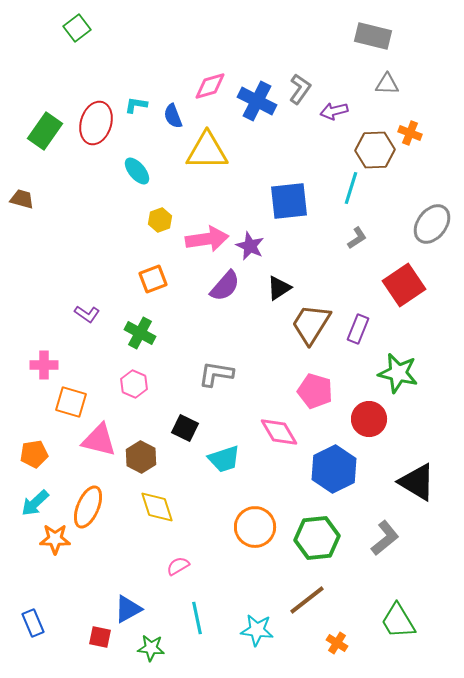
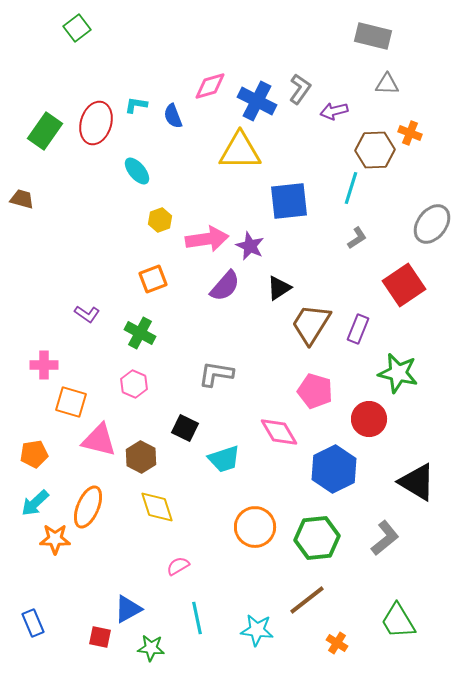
yellow triangle at (207, 151): moved 33 px right
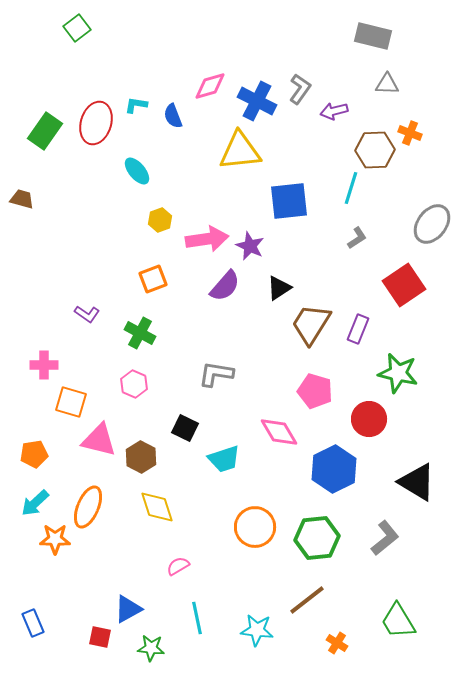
yellow triangle at (240, 151): rotated 6 degrees counterclockwise
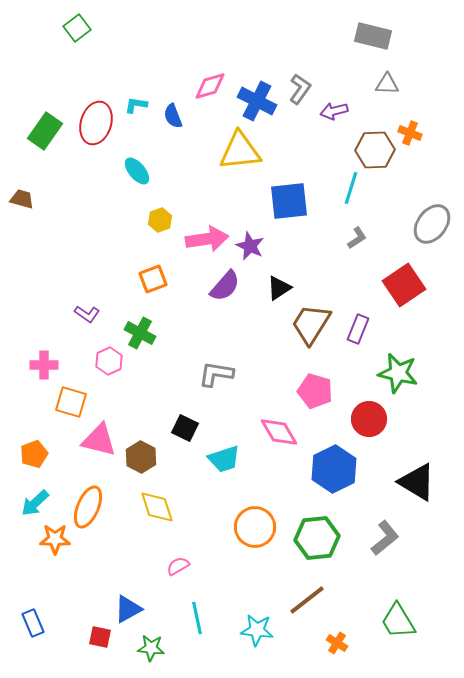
pink hexagon at (134, 384): moved 25 px left, 23 px up; rotated 12 degrees clockwise
orange pentagon at (34, 454): rotated 12 degrees counterclockwise
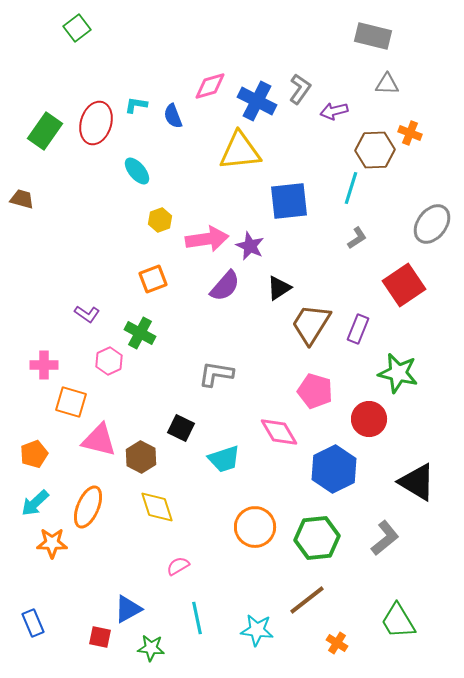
black square at (185, 428): moved 4 px left
orange star at (55, 539): moved 3 px left, 4 px down
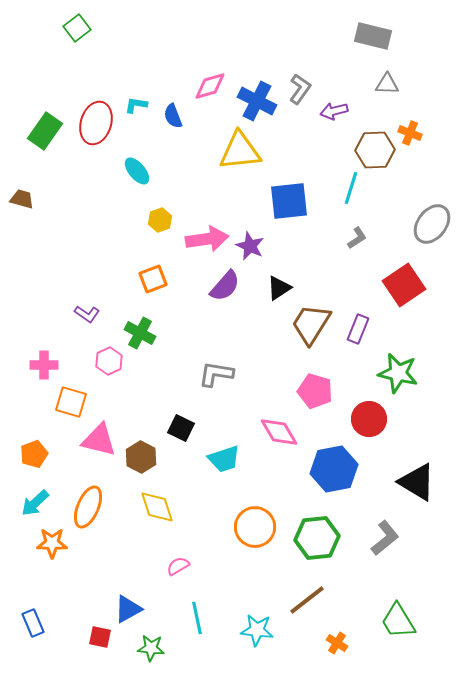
blue hexagon at (334, 469): rotated 15 degrees clockwise
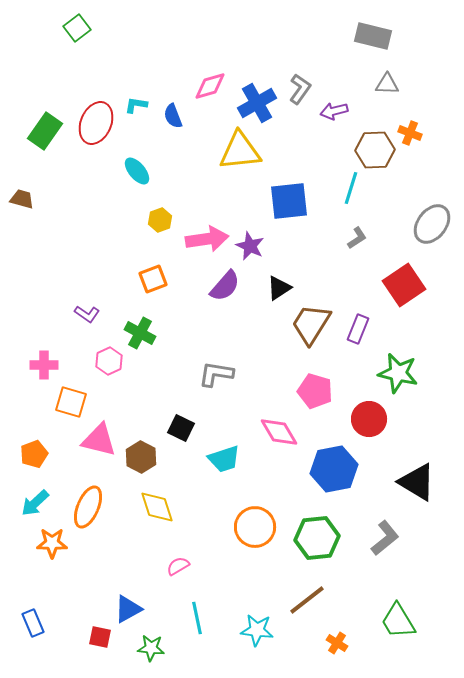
blue cross at (257, 101): moved 2 px down; rotated 33 degrees clockwise
red ellipse at (96, 123): rotated 6 degrees clockwise
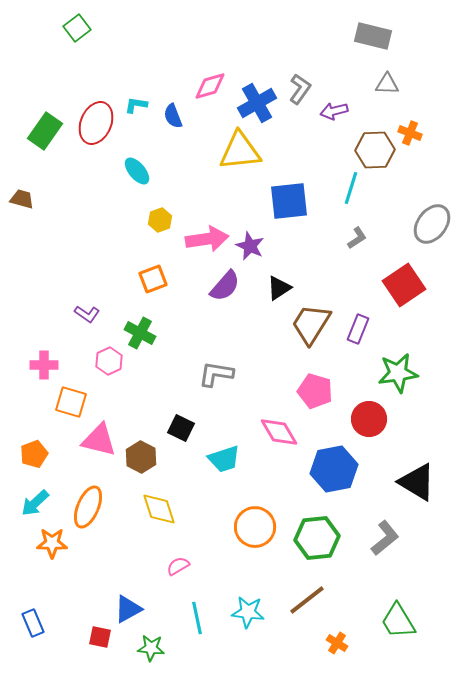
green star at (398, 373): rotated 21 degrees counterclockwise
yellow diamond at (157, 507): moved 2 px right, 2 px down
cyan star at (257, 630): moved 9 px left, 18 px up
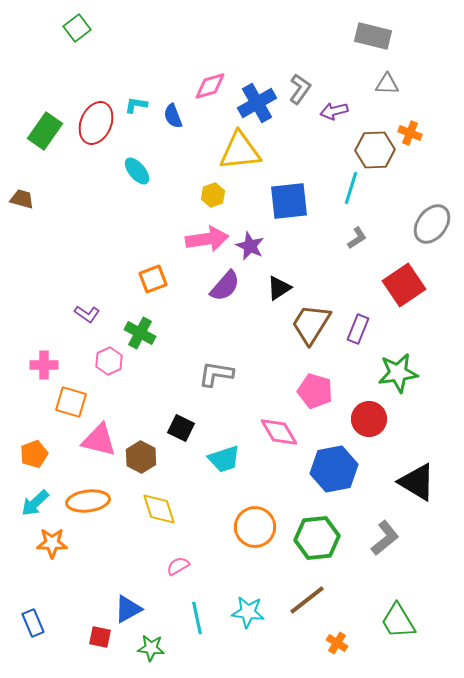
yellow hexagon at (160, 220): moved 53 px right, 25 px up
orange ellipse at (88, 507): moved 6 px up; rotated 60 degrees clockwise
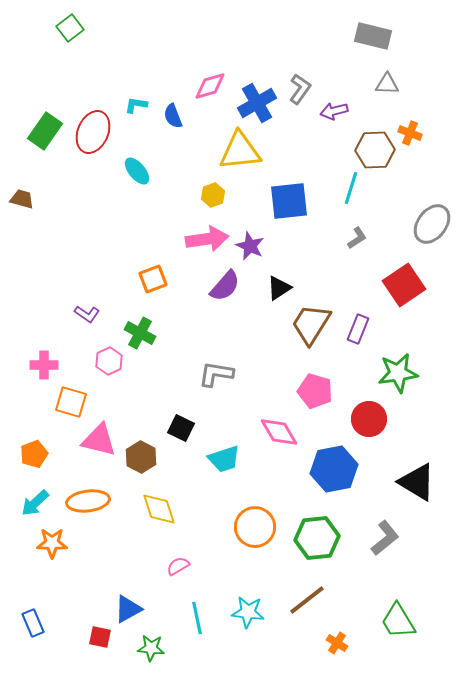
green square at (77, 28): moved 7 px left
red ellipse at (96, 123): moved 3 px left, 9 px down
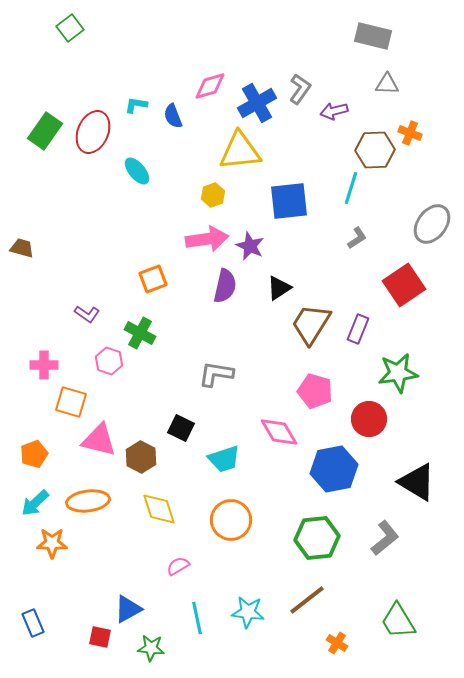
brown trapezoid at (22, 199): moved 49 px down
purple semicircle at (225, 286): rotated 28 degrees counterclockwise
pink hexagon at (109, 361): rotated 16 degrees counterclockwise
orange circle at (255, 527): moved 24 px left, 7 px up
